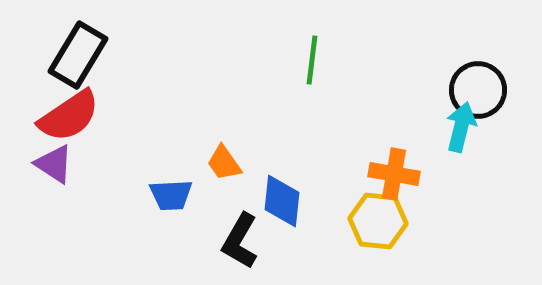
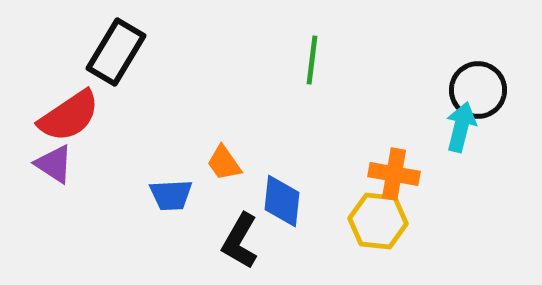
black rectangle: moved 38 px right, 3 px up
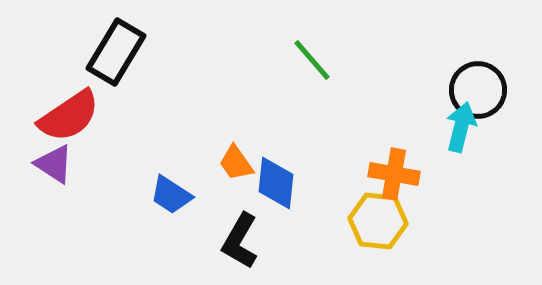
green line: rotated 48 degrees counterclockwise
orange trapezoid: moved 12 px right
blue trapezoid: rotated 36 degrees clockwise
blue diamond: moved 6 px left, 18 px up
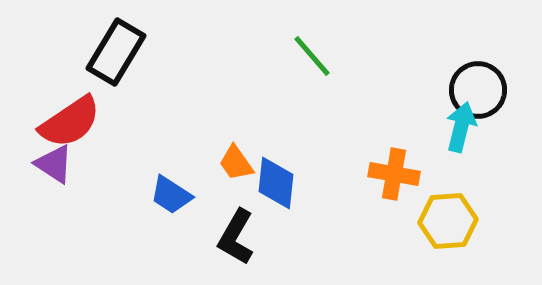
green line: moved 4 px up
red semicircle: moved 1 px right, 6 px down
yellow hexagon: moved 70 px right; rotated 10 degrees counterclockwise
black L-shape: moved 4 px left, 4 px up
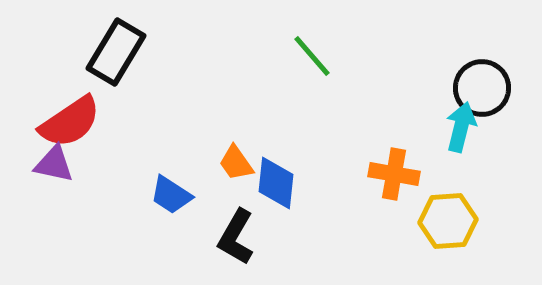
black circle: moved 4 px right, 2 px up
purple triangle: rotated 21 degrees counterclockwise
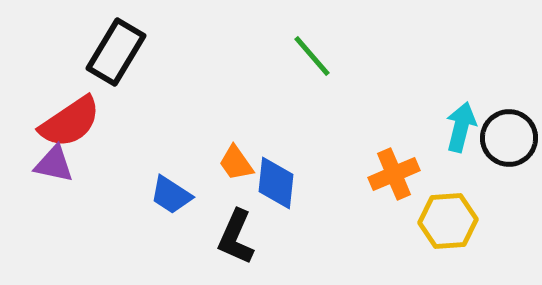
black circle: moved 27 px right, 50 px down
orange cross: rotated 33 degrees counterclockwise
black L-shape: rotated 6 degrees counterclockwise
